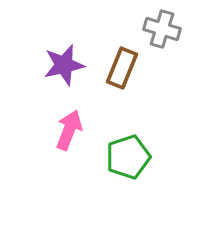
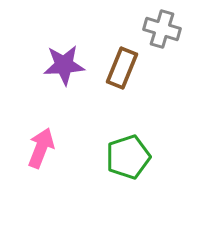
purple star: rotated 9 degrees clockwise
pink arrow: moved 28 px left, 18 px down
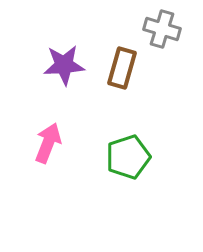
brown rectangle: rotated 6 degrees counterclockwise
pink arrow: moved 7 px right, 5 px up
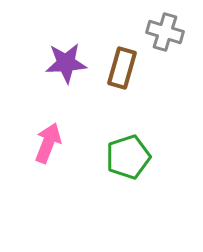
gray cross: moved 3 px right, 3 px down
purple star: moved 2 px right, 2 px up
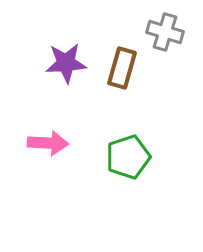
pink arrow: rotated 72 degrees clockwise
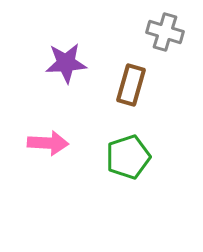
brown rectangle: moved 9 px right, 17 px down
